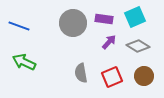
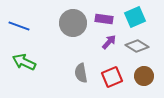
gray diamond: moved 1 px left
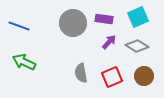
cyan square: moved 3 px right
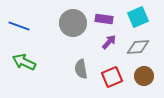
gray diamond: moved 1 px right, 1 px down; rotated 35 degrees counterclockwise
gray semicircle: moved 4 px up
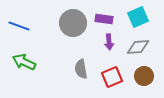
purple arrow: rotated 133 degrees clockwise
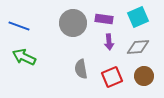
green arrow: moved 5 px up
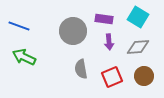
cyan square: rotated 35 degrees counterclockwise
gray circle: moved 8 px down
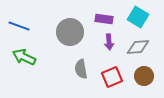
gray circle: moved 3 px left, 1 px down
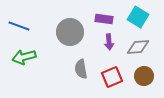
green arrow: rotated 40 degrees counterclockwise
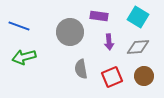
purple rectangle: moved 5 px left, 3 px up
